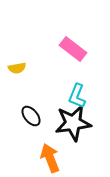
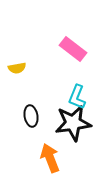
cyan L-shape: moved 1 px down
black ellipse: rotated 30 degrees clockwise
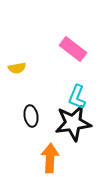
orange arrow: rotated 24 degrees clockwise
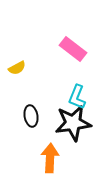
yellow semicircle: rotated 18 degrees counterclockwise
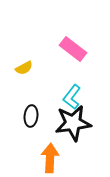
yellow semicircle: moved 7 px right
cyan L-shape: moved 5 px left; rotated 15 degrees clockwise
black ellipse: rotated 15 degrees clockwise
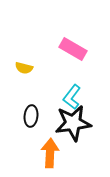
pink rectangle: rotated 8 degrees counterclockwise
yellow semicircle: rotated 42 degrees clockwise
orange arrow: moved 5 px up
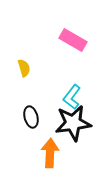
pink rectangle: moved 9 px up
yellow semicircle: rotated 120 degrees counterclockwise
black ellipse: moved 1 px down; rotated 20 degrees counterclockwise
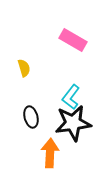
cyan L-shape: moved 1 px left
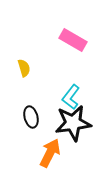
orange arrow: rotated 24 degrees clockwise
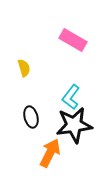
black star: moved 1 px right, 2 px down
